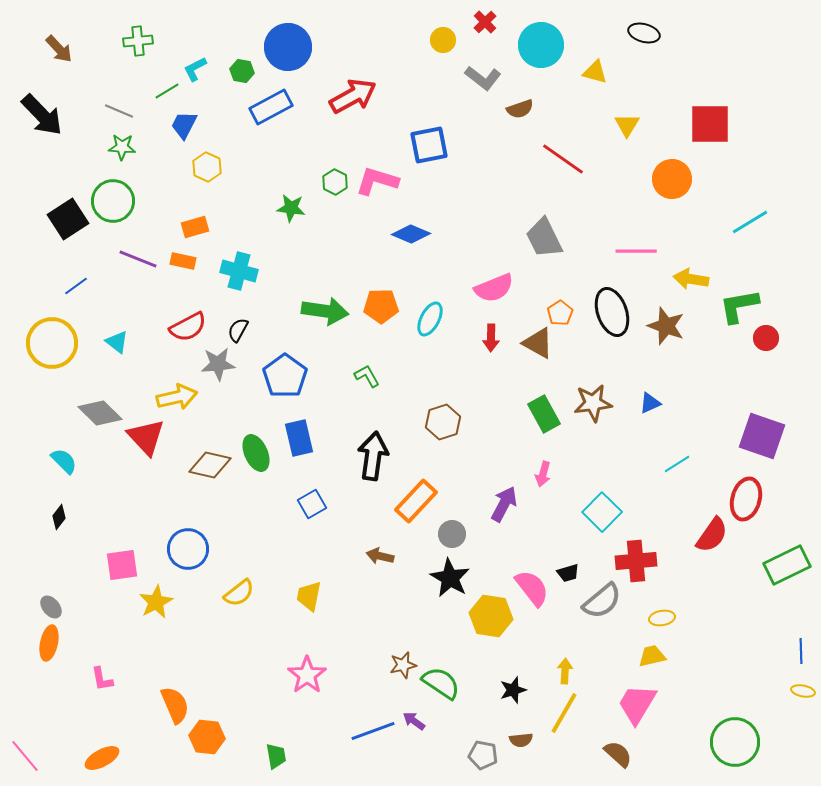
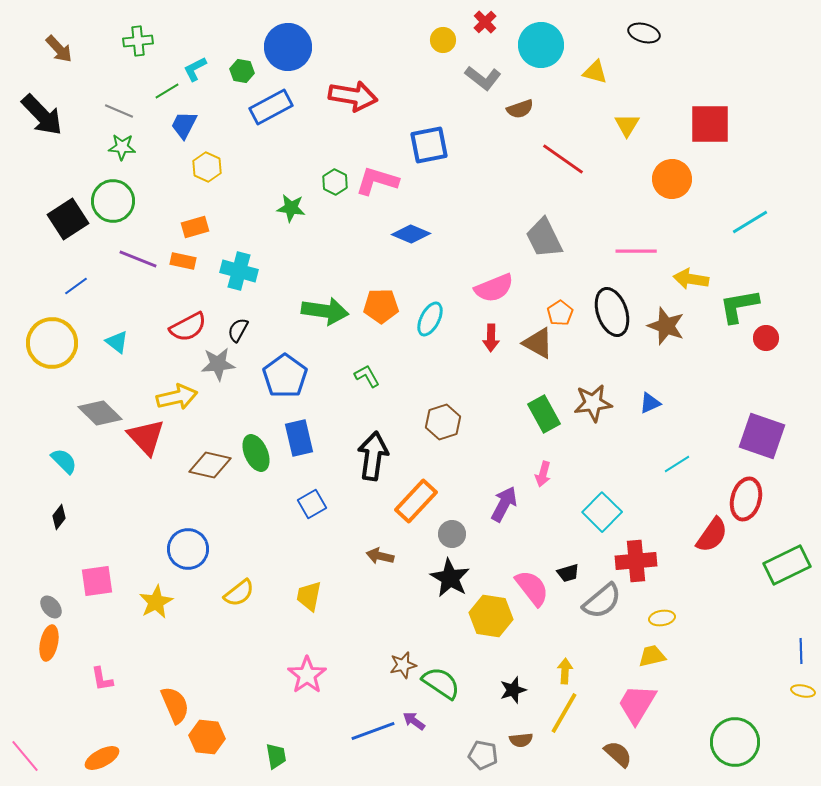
red arrow at (353, 96): rotated 39 degrees clockwise
pink square at (122, 565): moved 25 px left, 16 px down
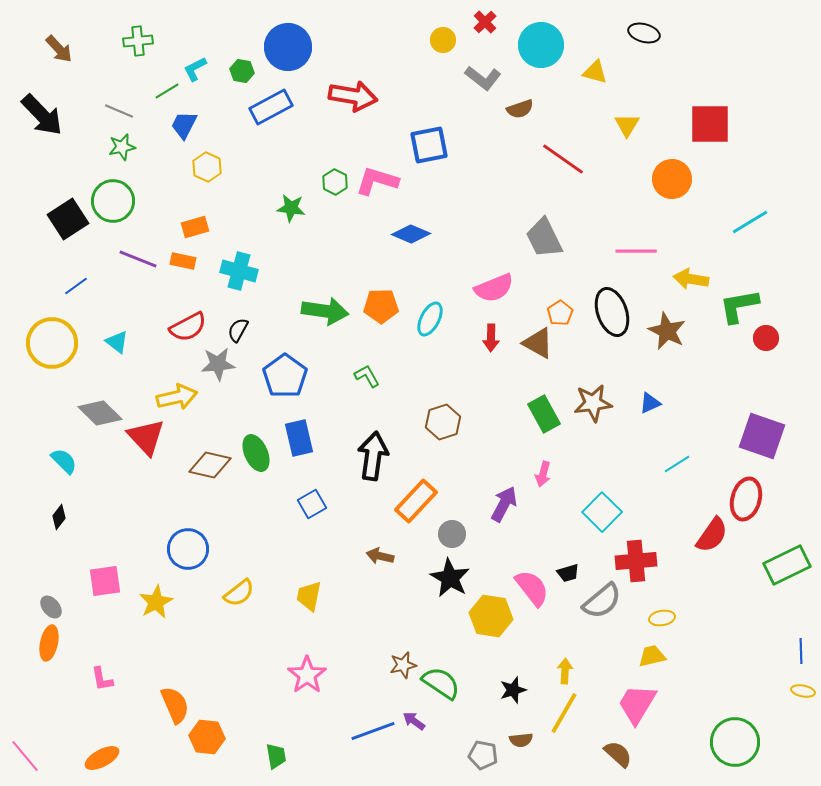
green star at (122, 147): rotated 16 degrees counterclockwise
brown star at (666, 326): moved 1 px right, 5 px down; rotated 6 degrees clockwise
pink square at (97, 581): moved 8 px right
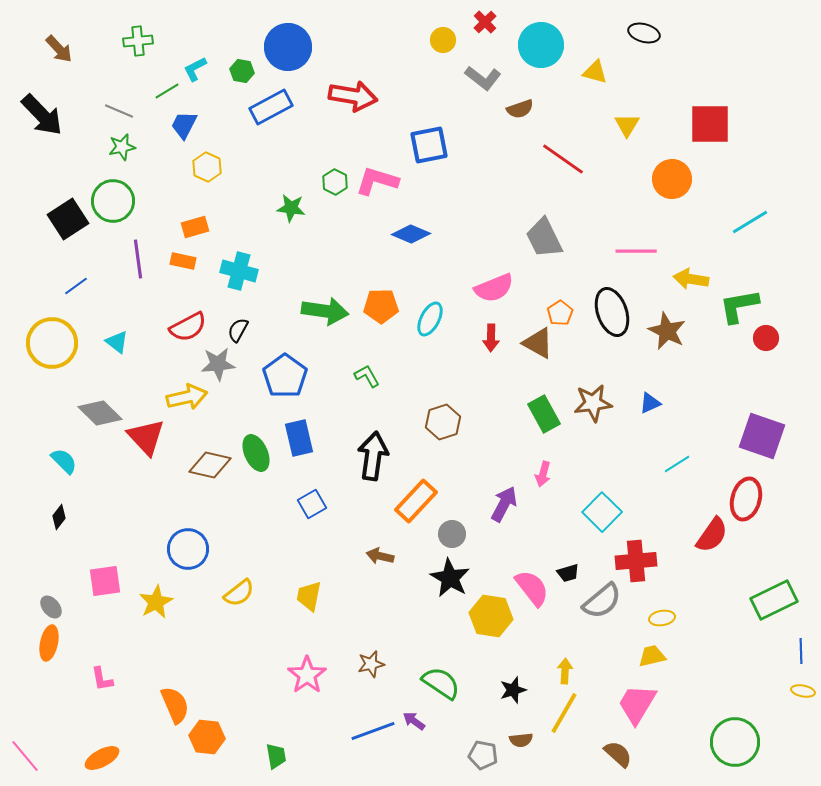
purple line at (138, 259): rotated 60 degrees clockwise
yellow arrow at (177, 397): moved 10 px right
green rectangle at (787, 565): moved 13 px left, 35 px down
brown star at (403, 665): moved 32 px left, 1 px up
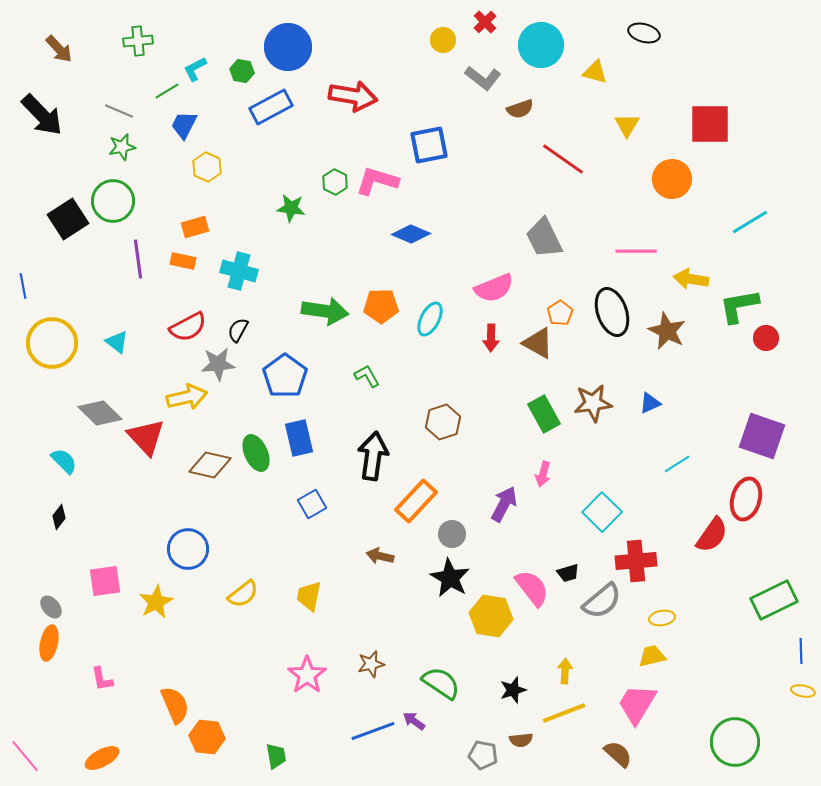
blue line at (76, 286): moved 53 px left; rotated 65 degrees counterclockwise
yellow semicircle at (239, 593): moved 4 px right, 1 px down
yellow line at (564, 713): rotated 39 degrees clockwise
